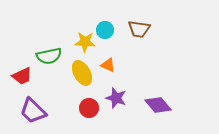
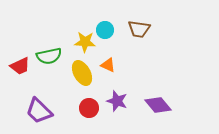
red trapezoid: moved 2 px left, 10 px up
purple star: moved 1 px right, 3 px down
purple trapezoid: moved 6 px right
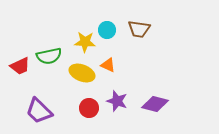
cyan circle: moved 2 px right
yellow ellipse: rotated 40 degrees counterclockwise
purple diamond: moved 3 px left, 1 px up; rotated 36 degrees counterclockwise
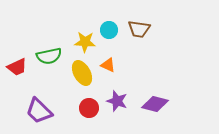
cyan circle: moved 2 px right
red trapezoid: moved 3 px left, 1 px down
yellow ellipse: rotated 40 degrees clockwise
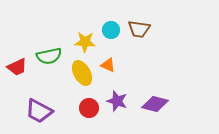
cyan circle: moved 2 px right
purple trapezoid: rotated 16 degrees counterclockwise
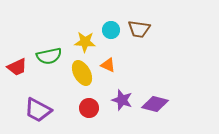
purple star: moved 5 px right, 1 px up
purple trapezoid: moved 1 px left, 1 px up
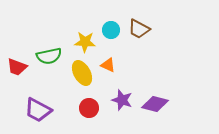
brown trapezoid: rotated 20 degrees clockwise
red trapezoid: rotated 45 degrees clockwise
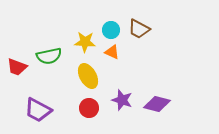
orange triangle: moved 4 px right, 13 px up
yellow ellipse: moved 6 px right, 3 px down
purple diamond: moved 2 px right
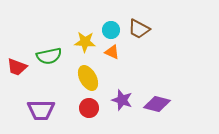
yellow ellipse: moved 2 px down
purple trapezoid: moved 3 px right; rotated 28 degrees counterclockwise
